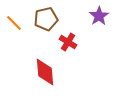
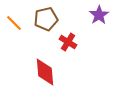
purple star: moved 1 px up
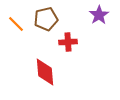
orange line: moved 2 px right, 1 px down
red cross: rotated 36 degrees counterclockwise
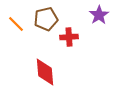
red cross: moved 1 px right, 5 px up
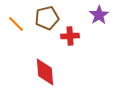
brown pentagon: moved 1 px right, 1 px up
red cross: moved 1 px right, 1 px up
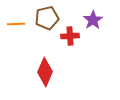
purple star: moved 6 px left, 5 px down
orange line: rotated 48 degrees counterclockwise
red diamond: rotated 28 degrees clockwise
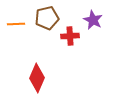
purple star: rotated 12 degrees counterclockwise
red diamond: moved 8 px left, 6 px down
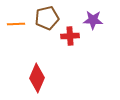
purple star: rotated 24 degrees counterclockwise
